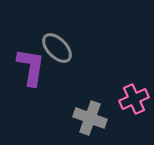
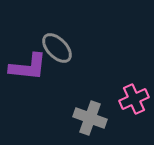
purple L-shape: moved 3 px left; rotated 87 degrees clockwise
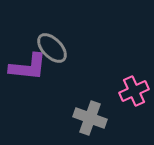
gray ellipse: moved 5 px left
pink cross: moved 8 px up
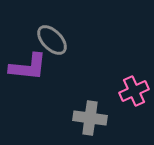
gray ellipse: moved 8 px up
gray cross: rotated 12 degrees counterclockwise
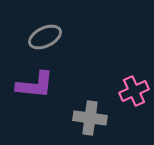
gray ellipse: moved 7 px left, 3 px up; rotated 72 degrees counterclockwise
purple L-shape: moved 7 px right, 18 px down
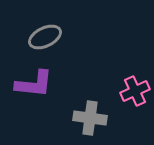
purple L-shape: moved 1 px left, 1 px up
pink cross: moved 1 px right
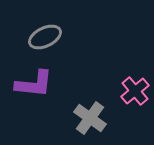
pink cross: rotated 16 degrees counterclockwise
gray cross: rotated 28 degrees clockwise
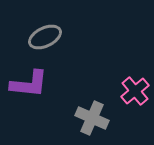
purple L-shape: moved 5 px left
gray cross: moved 2 px right; rotated 12 degrees counterclockwise
